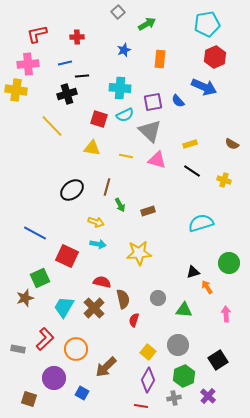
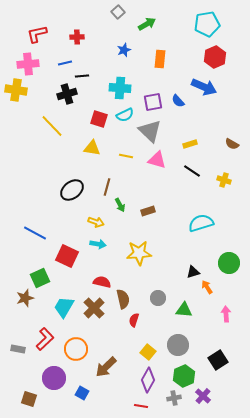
purple cross at (208, 396): moved 5 px left
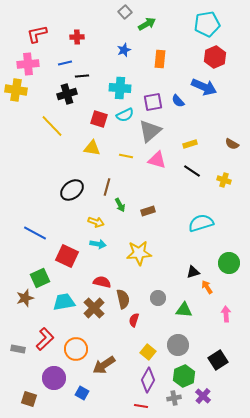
gray square at (118, 12): moved 7 px right
gray triangle at (150, 131): rotated 35 degrees clockwise
cyan trapezoid at (64, 307): moved 5 px up; rotated 50 degrees clockwise
brown arrow at (106, 367): moved 2 px left, 2 px up; rotated 10 degrees clockwise
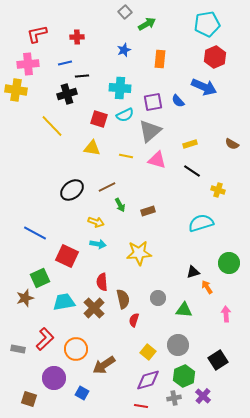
yellow cross at (224, 180): moved 6 px left, 10 px down
brown line at (107, 187): rotated 48 degrees clockwise
red semicircle at (102, 282): rotated 108 degrees counterclockwise
purple diamond at (148, 380): rotated 45 degrees clockwise
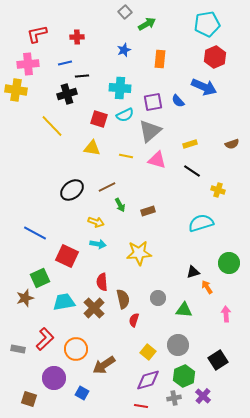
brown semicircle at (232, 144): rotated 48 degrees counterclockwise
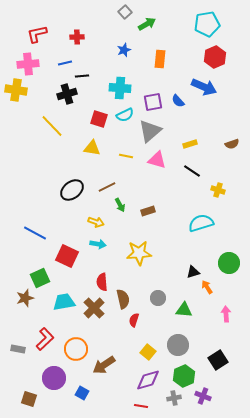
purple cross at (203, 396): rotated 21 degrees counterclockwise
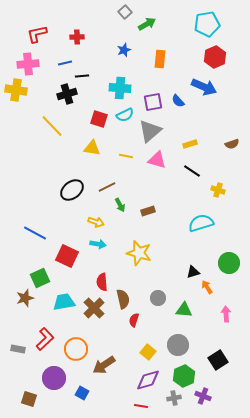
yellow star at (139, 253): rotated 20 degrees clockwise
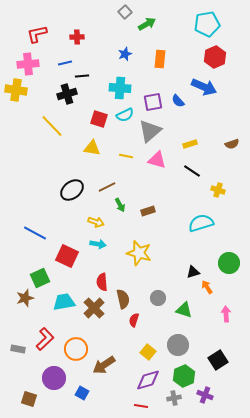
blue star at (124, 50): moved 1 px right, 4 px down
green triangle at (184, 310): rotated 12 degrees clockwise
purple cross at (203, 396): moved 2 px right, 1 px up
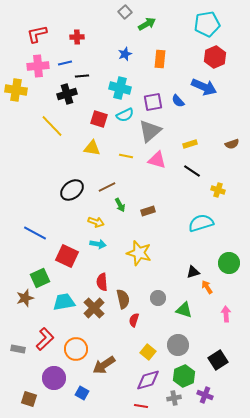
pink cross at (28, 64): moved 10 px right, 2 px down
cyan cross at (120, 88): rotated 10 degrees clockwise
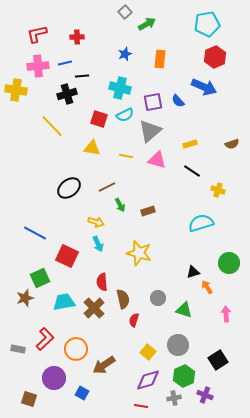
black ellipse at (72, 190): moved 3 px left, 2 px up
cyan arrow at (98, 244): rotated 56 degrees clockwise
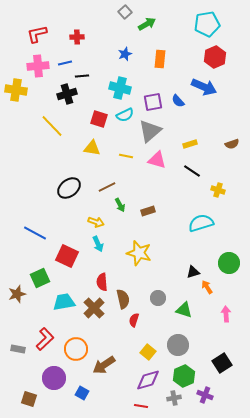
brown star at (25, 298): moved 8 px left, 4 px up
black square at (218, 360): moved 4 px right, 3 px down
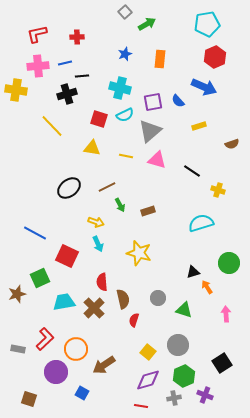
yellow rectangle at (190, 144): moved 9 px right, 18 px up
purple circle at (54, 378): moved 2 px right, 6 px up
